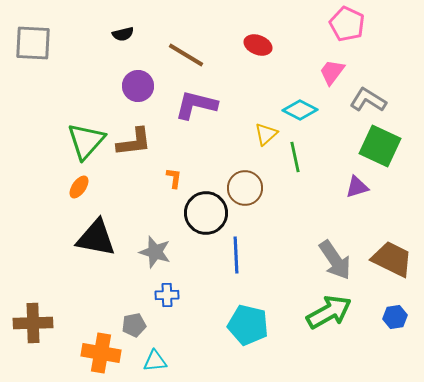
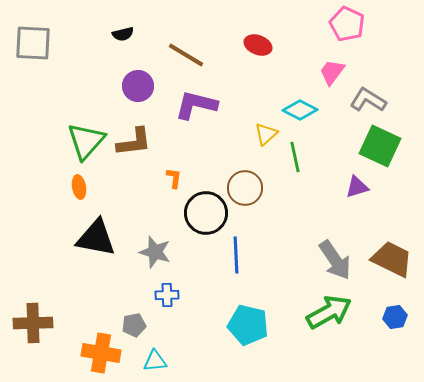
orange ellipse: rotated 45 degrees counterclockwise
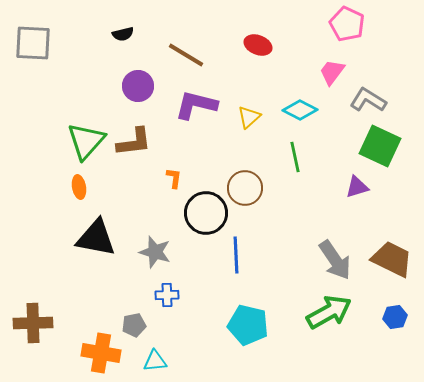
yellow triangle: moved 17 px left, 17 px up
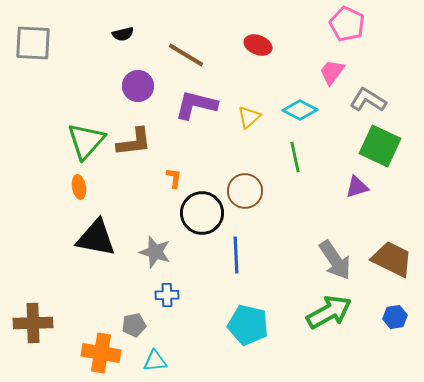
brown circle: moved 3 px down
black circle: moved 4 px left
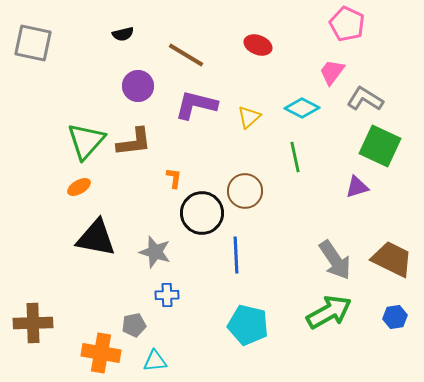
gray square: rotated 9 degrees clockwise
gray L-shape: moved 3 px left, 1 px up
cyan diamond: moved 2 px right, 2 px up
orange ellipse: rotated 70 degrees clockwise
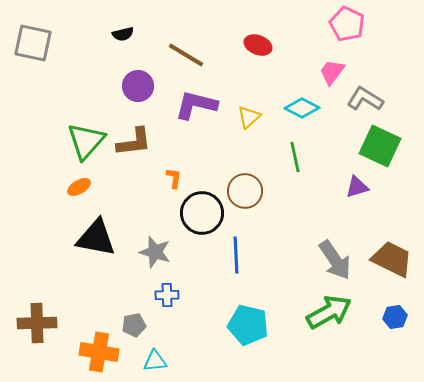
brown cross: moved 4 px right
orange cross: moved 2 px left, 1 px up
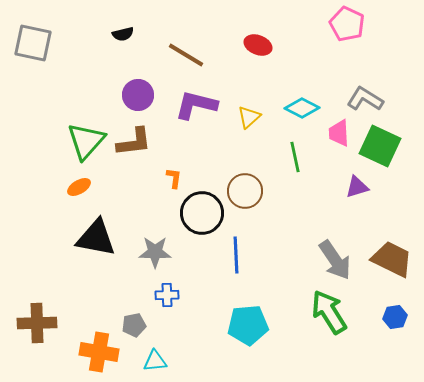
pink trapezoid: moved 7 px right, 61 px down; rotated 40 degrees counterclockwise
purple circle: moved 9 px down
gray star: rotated 16 degrees counterclockwise
green arrow: rotated 93 degrees counterclockwise
cyan pentagon: rotated 18 degrees counterclockwise
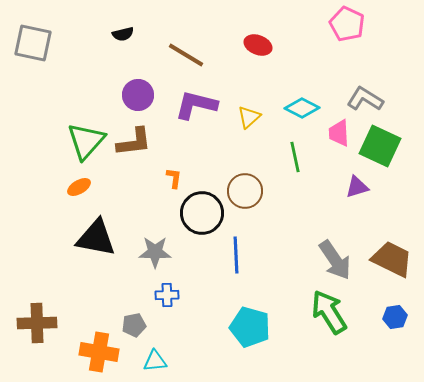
cyan pentagon: moved 2 px right, 2 px down; rotated 21 degrees clockwise
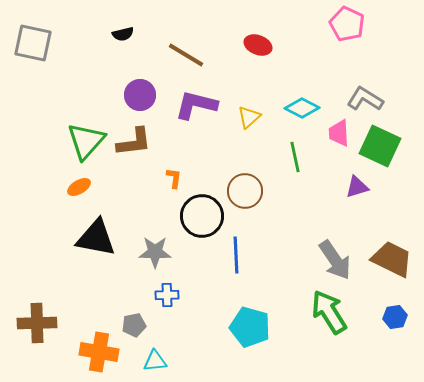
purple circle: moved 2 px right
black circle: moved 3 px down
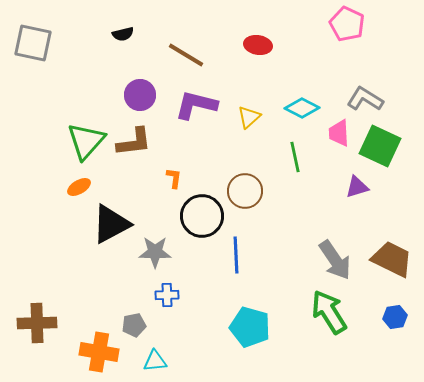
red ellipse: rotated 12 degrees counterclockwise
black triangle: moved 15 px right, 14 px up; rotated 39 degrees counterclockwise
